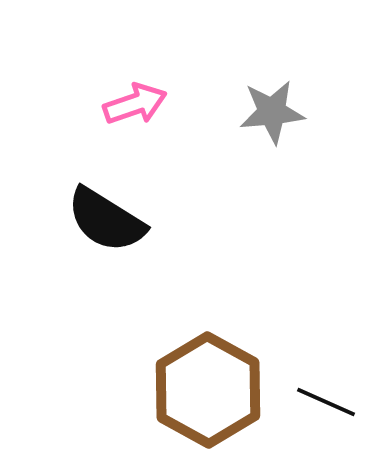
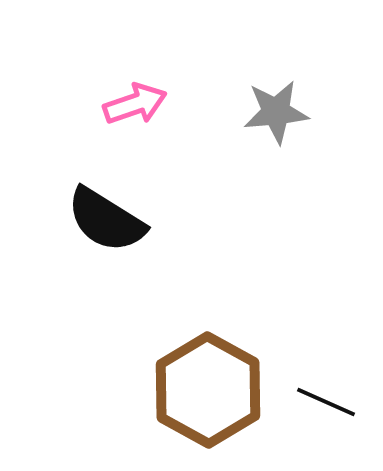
gray star: moved 4 px right
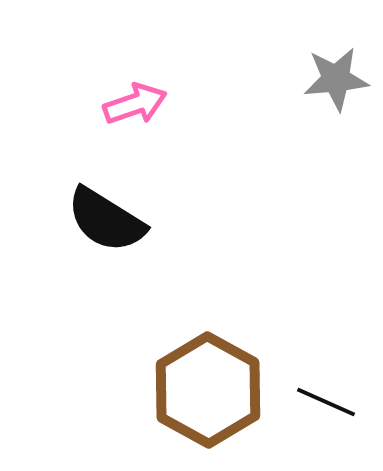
gray star: moved 60 px right, 33 px up
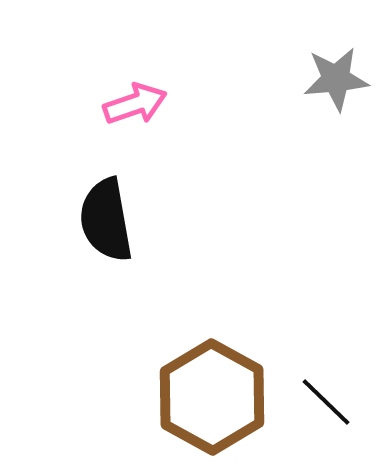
black semicircle: rotated 48 degrees clockwise
brown hexagon: moved 4 px right, 7 px down
black line: rotated 20 degrees clockwise
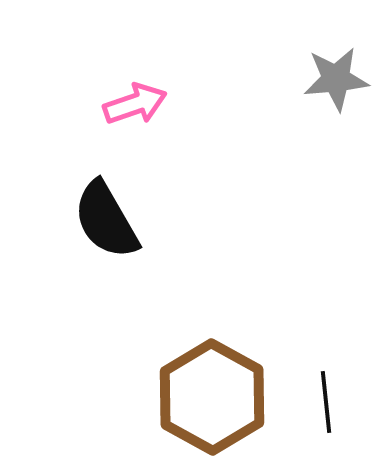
black semicircle: rotated 20 degrees counterclockwise
black line: rotated 40 degrees clockwise
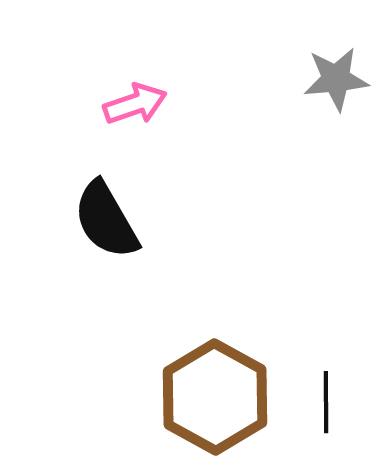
brown hexagon: moved 3 px right
black line: rotated 6 degrees clockwise
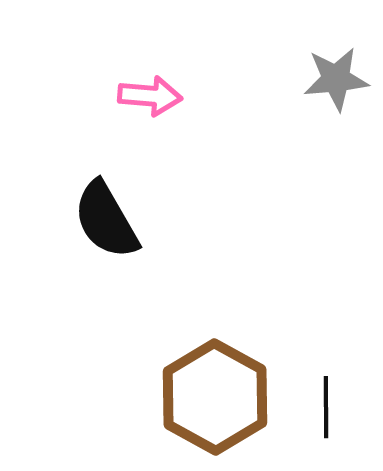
pink arrow: moved 15 px right, 8 px up; rotated 24 degrees clockwise
black line: moved 5 px down
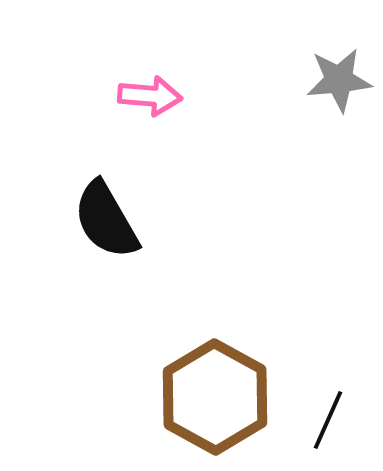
gray star: moved 3 px right, 1 px down
black line: moved 2 px right, 13 px down; rotated 24 degrees clockwise
